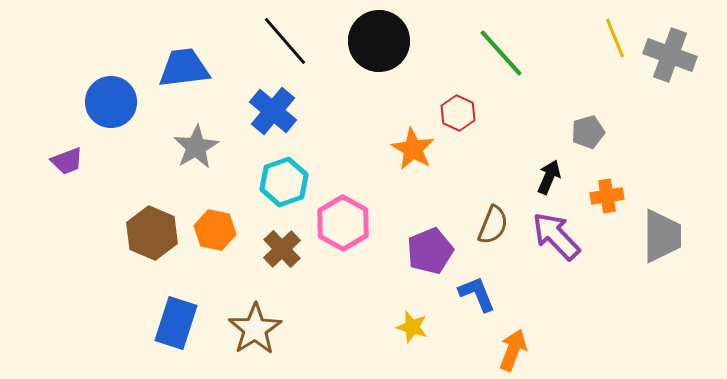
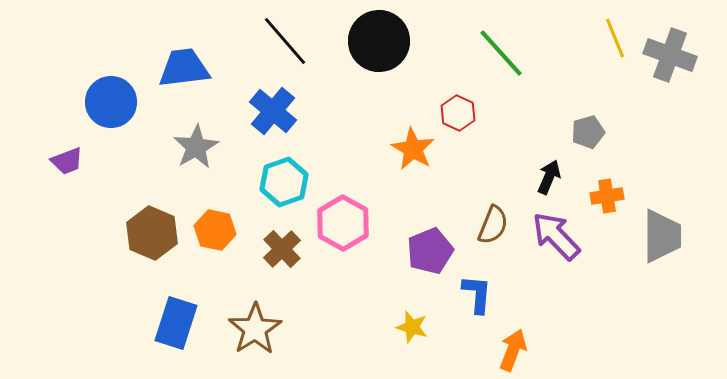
blue L-shape: rotated 27 degrees clockwise
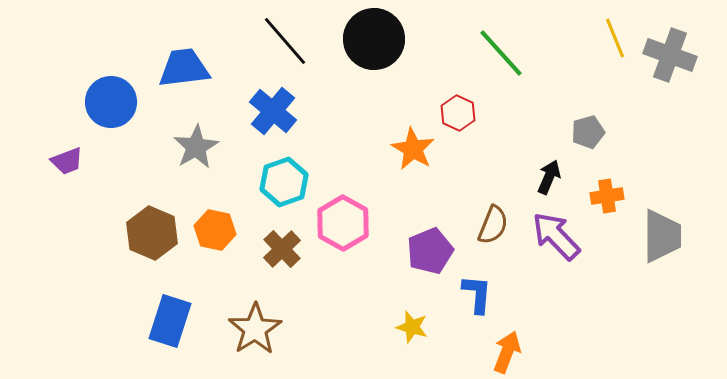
black circle: moved 5 px left, 2 px up
blue rectangle: moved 6 px left, 2 px up
orange arrow: moved 6 px left, 2 px down
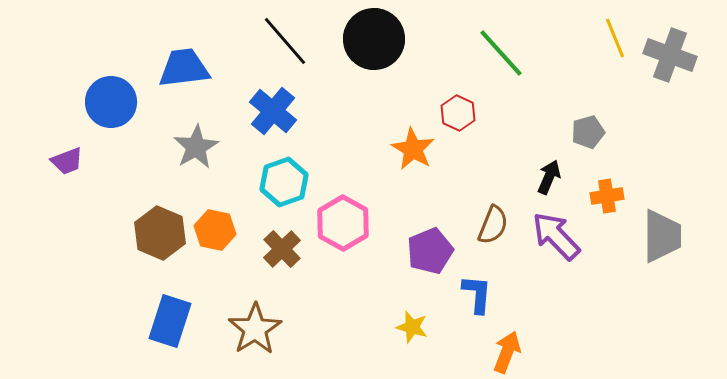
brown hexagon: moved 8 px right
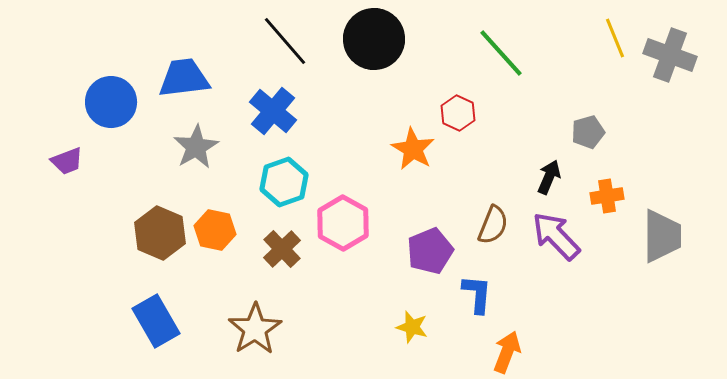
blue trapezoid: moved 10 px down
blue rectangle: moved 14 px left; rotated 48 degrees counterclockwise
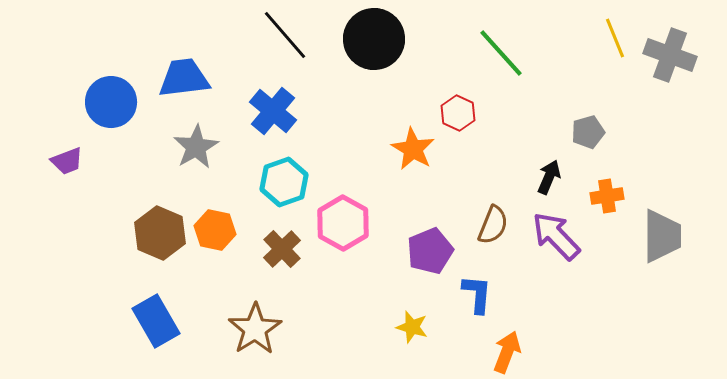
black line: moved 6 px up
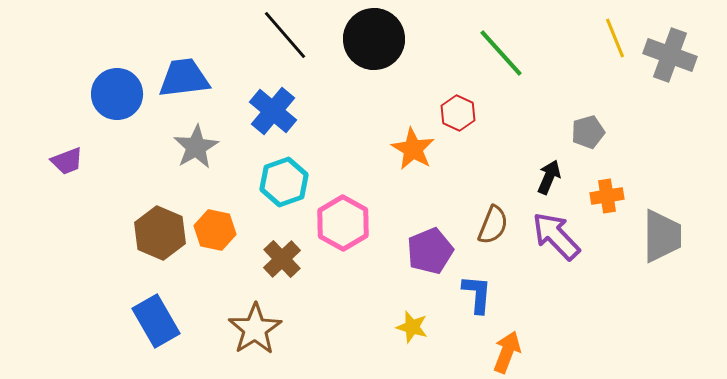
blue circle: moved 6 px right, 8 px up
brown cross: moved 10 px down
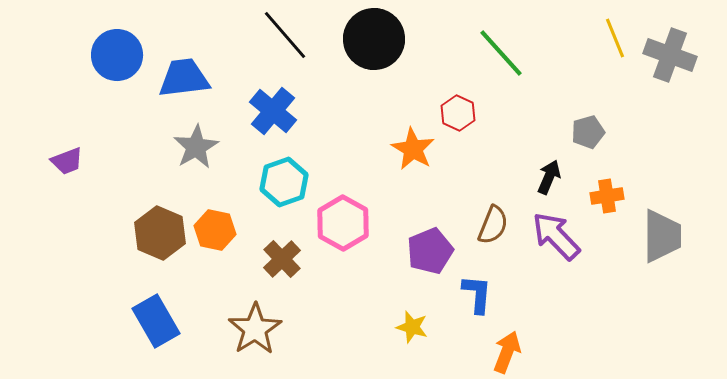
blue circle: moved 39 px up
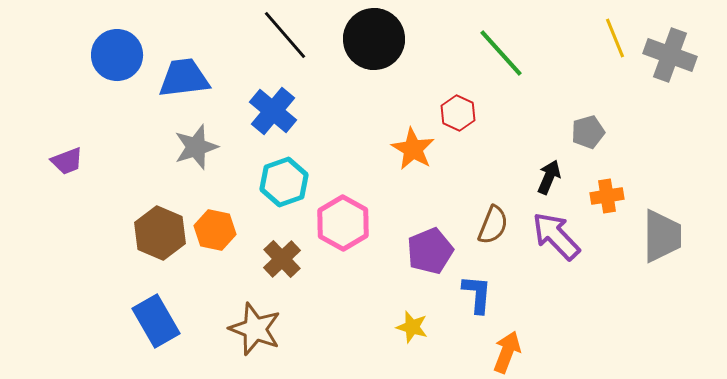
gray star: rotated 12 degrees clockwise
brown star: rotated 18 degrees counterclockwise
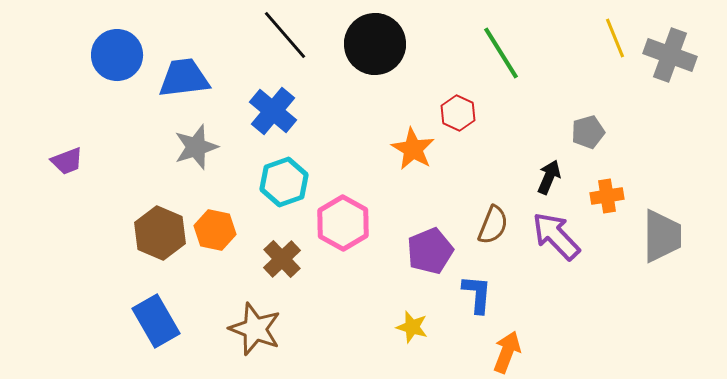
black circle: moved 1 px right, 5 px down
green line: rotated 10 degrees clockwise
